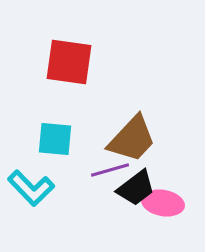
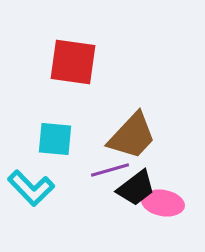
red square: moved 4 px right
brown trapezoid: moved 3 px up
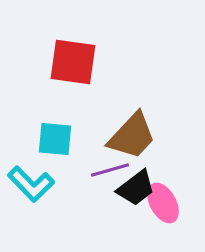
cyan L-shape: moved 4 px up
pink ellipse: rotated 51 degrees clockwise
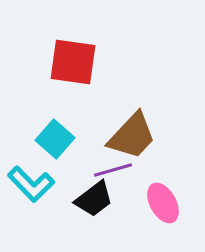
cyan square: rotated 36 degrees clockwise
purple line: moved 3 px right
black trapezoid: moved 42 px left, 11 px down
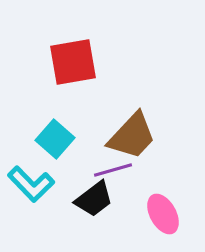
red square: rotated 18 degrees counterclockwise
pink ellipse: moved 11 px down
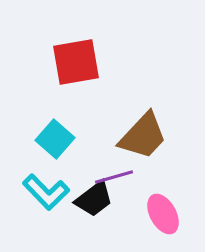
red square: moved 3 px right
brown trapezoid: moved 11 px right
purple line: moved 1 px right, 7 px down
cyan L-shape: moved 15 px right, 8 px down
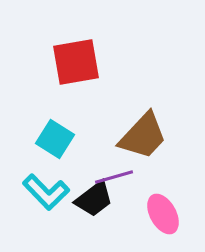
cyan square: rotated 9 degrees counterclockwise
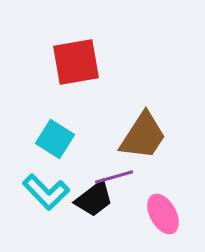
brown trapezoid: rotated 10 degrees counterclockwise
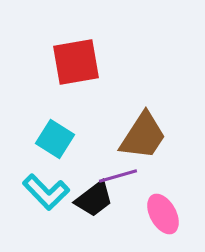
purple line: moved 4 px right, 1 px up
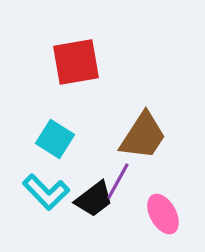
purple line: moved 5 px down; rotated 45 degrees counterclockwise
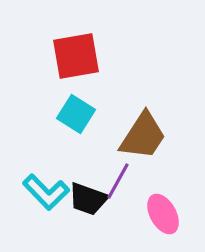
red square: moved 6 px up
cyan square: moved 21 px right, 25 px up
black trapezoid: moved 6 px left; rotated 57 degrees clockwise
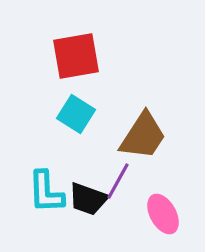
cyan L-shape: rotated 42 degrees clockwise
